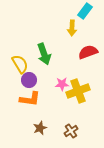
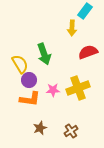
pink star: moved 9 px left, 6 px down
yellow cross: moved 3 px up
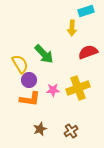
cyan rectangle: moved 1 px right; rotated 35 degrees clockwise
green arrow: rotated 25 degrees counterclockwise
brown star: moved 1 px down
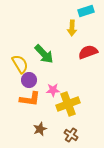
yellow cross: moved 10 px left, 16 px down
brown cross: moved 4 px down; rotated 24 degrees counterclockwise
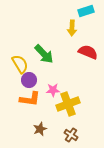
red semicircle: rotated 42 degrees clockwise
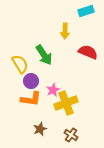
yellow arrow: moved 7 px left, 3 px down
green arrow: moved 1 px down; rotated 10 degrees clockwise
purple circle: moved 2 px right, 1 px down
pink star: rotated 24 degrees counterclockwise
orange L-shape: moved 1 px right
yellow cross: moved 2 px left, 1 px up
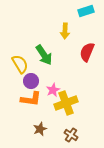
red semicircle: moved 1 px left; rotated 90 degrees counterclockwise
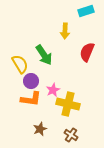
yellow cross: moved 2 px right, 1 px down; rotated 35 degrees clockwise
